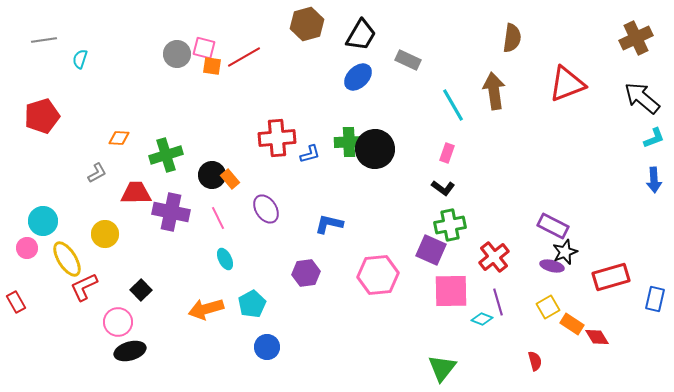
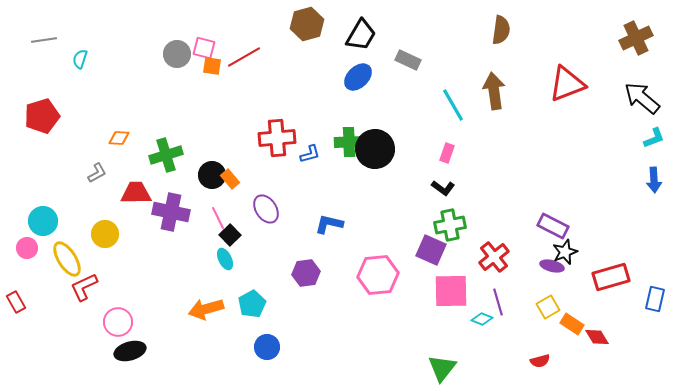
brown semicircle at (512, 38): moved 11 px left, 8 px up
black square at (141, 290): moved 89 px right, 55 px up
red semicircle at (535, 361): moved 5 px right; rotated 90 degrees clockwise
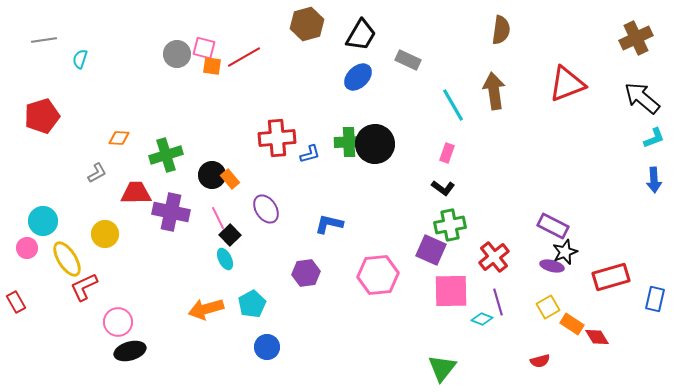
black circle at (375, 149): moved 5 px up
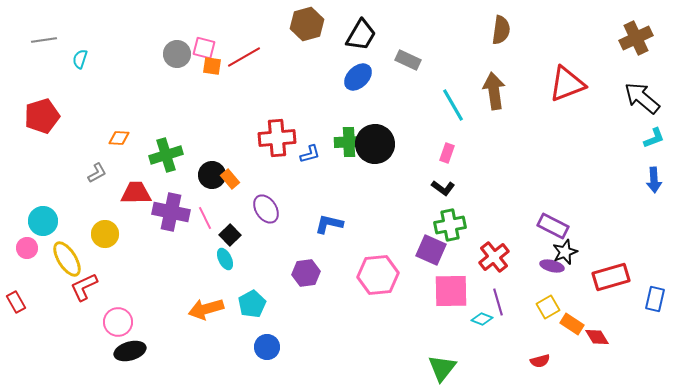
pink line at (218, 218): moved 13 px left
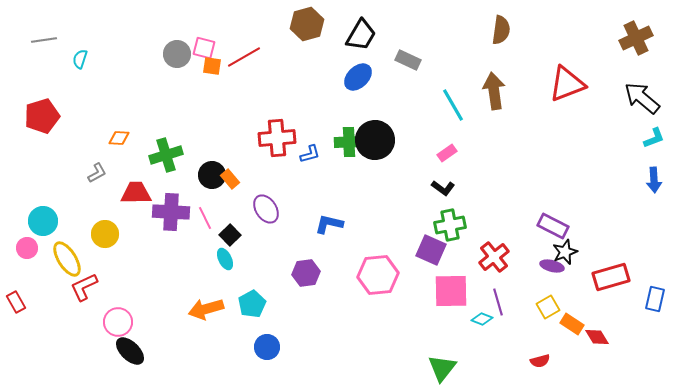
black circle at (375, 144): moved 4 px up
pink rectangle at (447, 153): rotated 36 degrees clockwise
purple cross at (171, 212): rotated 9 degrees counterclockwise
black ellipse at (130, 351): rotated 60 degrees clockwise
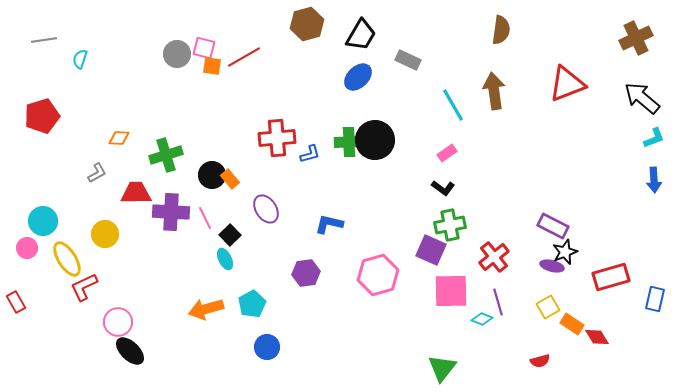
pink hexagon at (378, 275): rotated 9 degrees counterclockwise
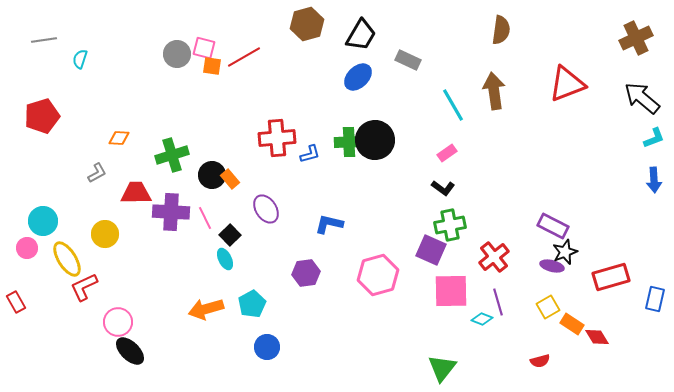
green cross at (166, 155): moved 6 px right
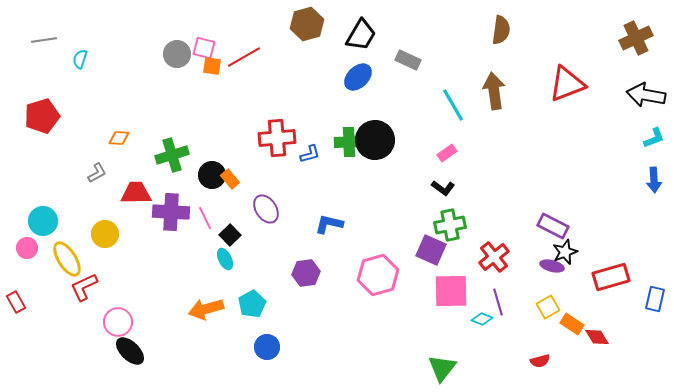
black arrow at (642, 98): moved 4 px right, 3 px up; rotated 30 degrees counterclockwise
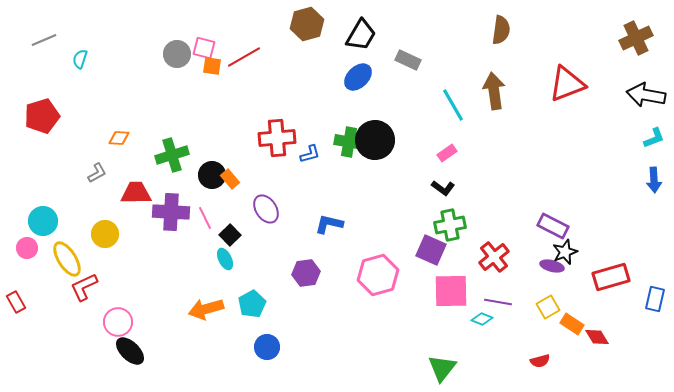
gray line at (44, 40): rotated 15 degrees counterclockwise
green cross at (349, 142): rotated 12 degrees clockwise
purple line at (498, 302): rotated 64 degrees counterclockwise
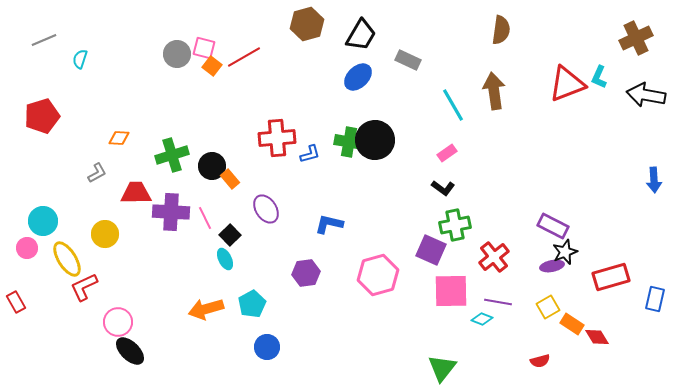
orange square at (212, 66): rotated 30 degrees clockwise
cyan L-shape at (654, 138): moved 55 px left, 61 px up; rotated 135 degrees clockwise
black circle at (212, 175): moved 9 px up
green cross at (450, 225): moved 5 px right
purple ellipse at (552, 266): rotated 25 degrees counterclockwise
